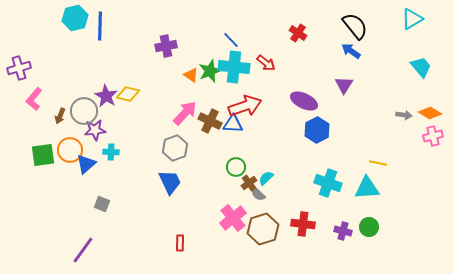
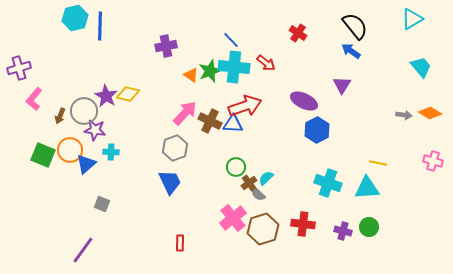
purple triangle at (344, 85): moved 2 px left
purple star at (95, 130): rotated 15 degrees clockwise
pink cross at (433, 136): moved 25 px down; rotated 30 degrees clockwise
green square at (43, 155): rotated 30 degrees clockwise
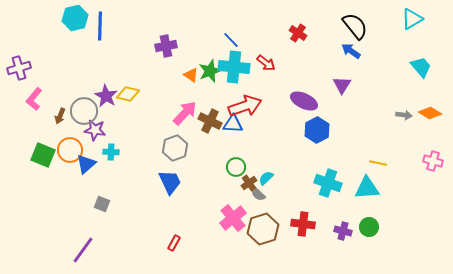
red rectangle at (180, 243): moved 6 px left; rotated 28 degrees clockwise
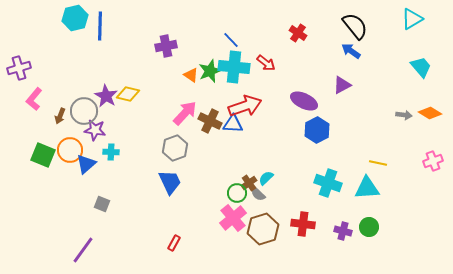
purple triangle at (342, 85): rotated 30 degrees clockwise
pink cross at (433, 161): rotated 36 degrees counterclockwise
green circle at (236, 167): moved 1 px right, 26 px down
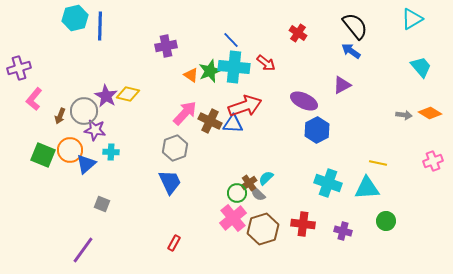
green circle at (369, 227): moved 17 px right, 6 px up
